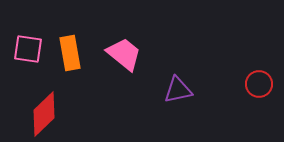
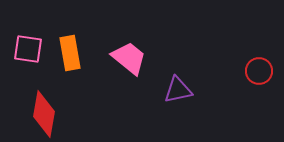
pink trapezoid: moved 5 px right, 4 px down
red circle: moved 13 px up
red diamond: rotated 36 degrees counterclockwise
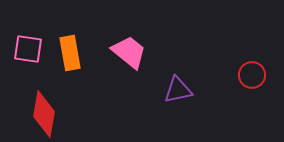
pink trapezoid: moved 6 px up
red circle: moved 7 px left, 4 px down
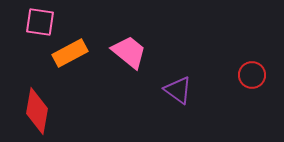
pink square: moved 12 px right, 27 px up
orange rectangle: rotated 72 degrees clockwise
purple triangle: rotated 48 degrees clockwise
red diamond: moved 7 px left, 3 px up
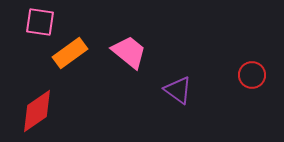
orange rectangle: rotated 8 degrees counterclockwise
red diamond: rotated 45 degrees clockwise
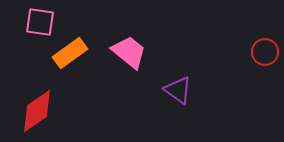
red circle: moved 13 px right, 23 px up
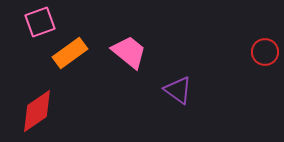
pink square: rotated 28 degrees counterclockwise
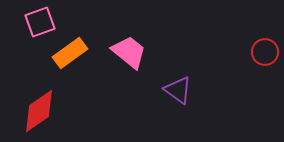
red diamond: moved 2 px right
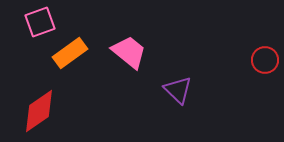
red circle: moved 8 px down
purple triangle: rotated 8 degrees clockwise
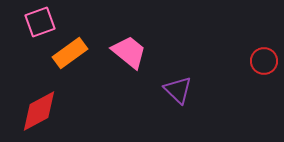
red circle: moved 1 px left, 1 px down
red diamond: rotated 6 degrees clockwise
